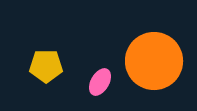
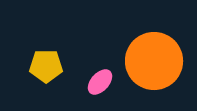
pink ellipse: rotated 12 degrees clockwise
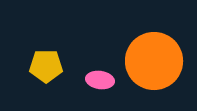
pink ellipse: moved 2 px up; rotated 56 degrees clockwise
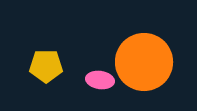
orange circle: moved 10 px left, 1 px down
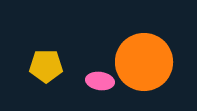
pink ellipse: moved 1 px down
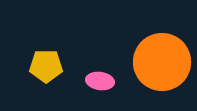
orange circle: moved 18 px right
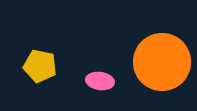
yellow pentagon: moved 6 px left; rotated 12 degrees clockwise
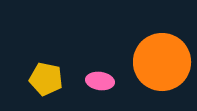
yellow pentagon: moved 6 px right, 13 px down
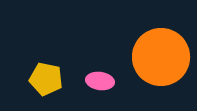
orange circle: moved 1 px left, 5 px up
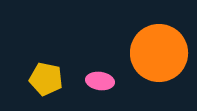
orange circle: moved 2 px left, 4 px up
